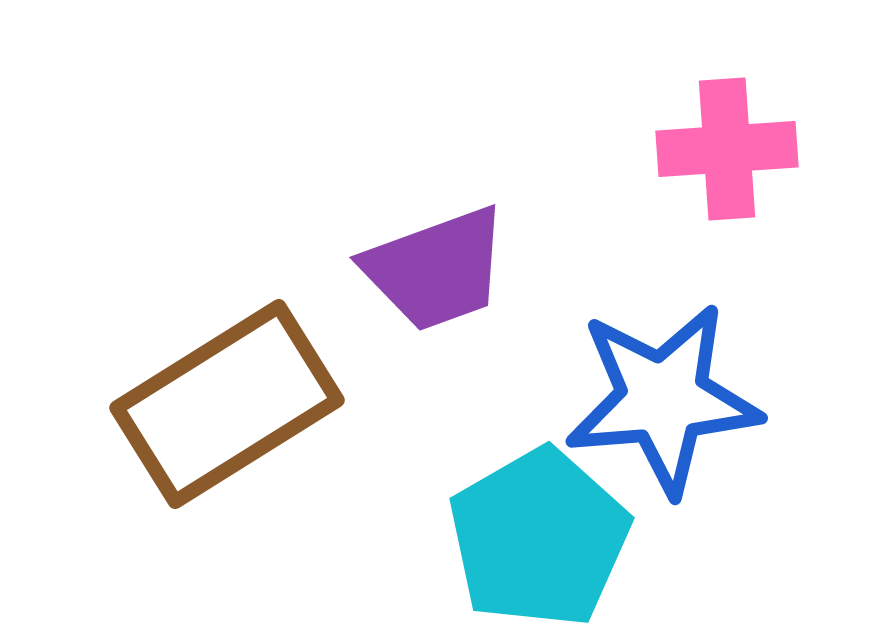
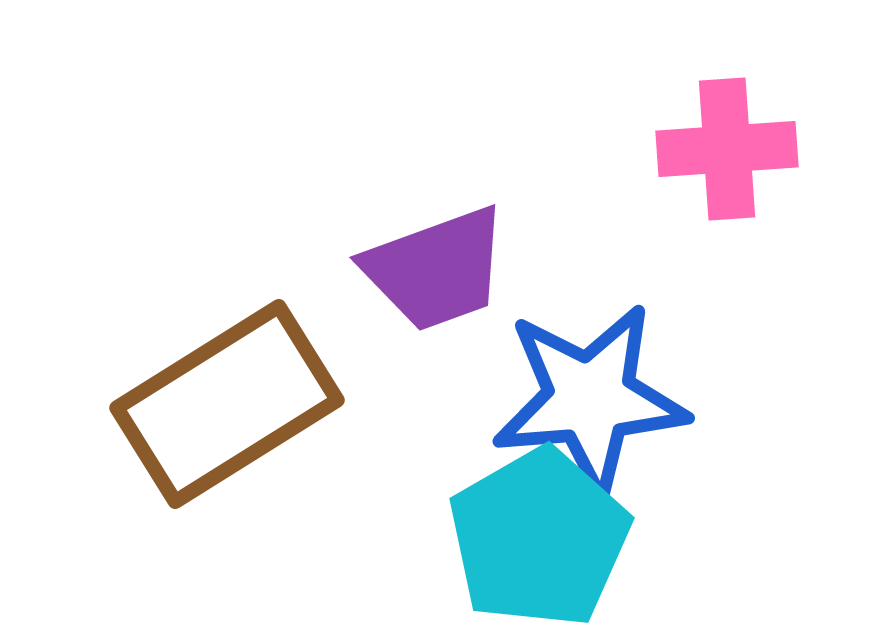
blue star: moved 73 px left
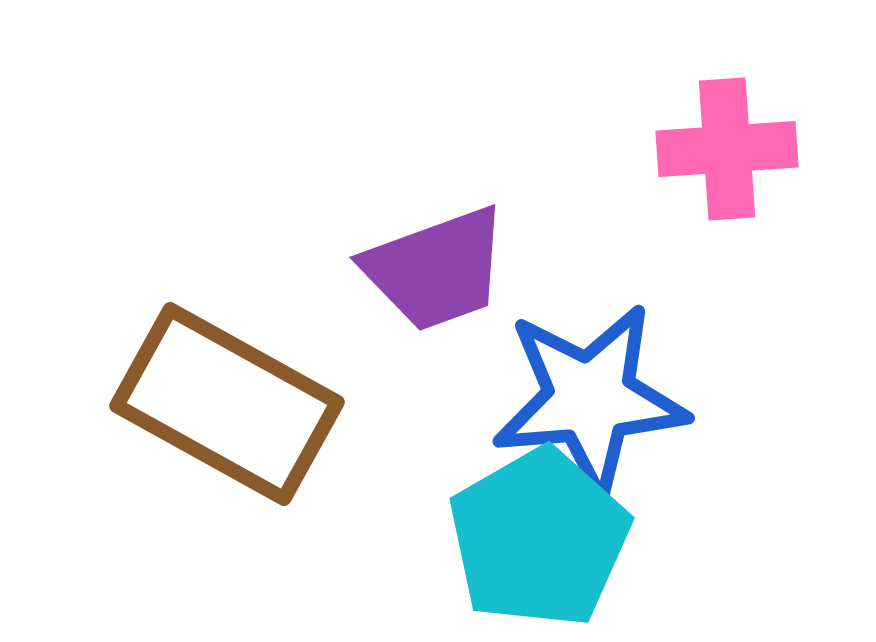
brown rectangle: rotated 61 degrees clockwise
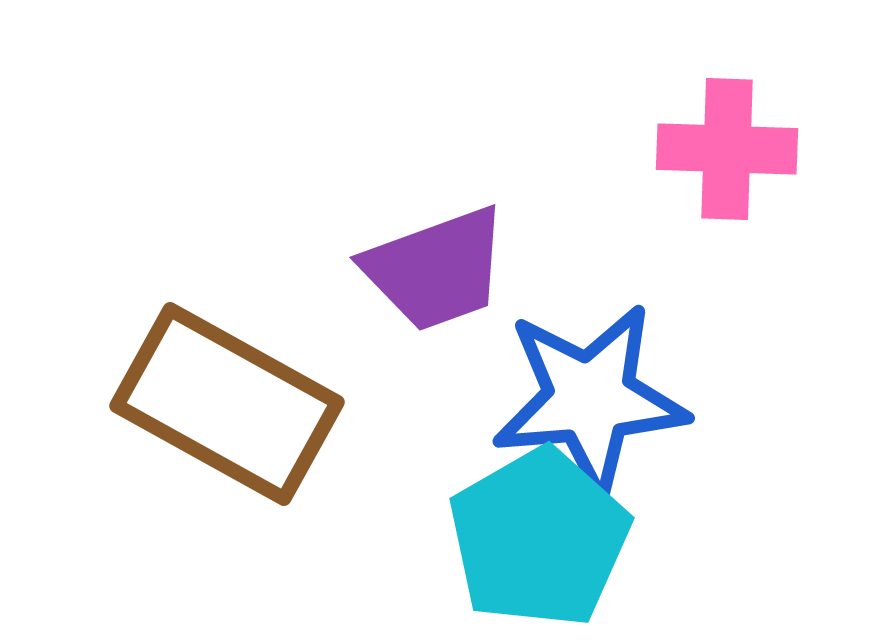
pink cross: rotated 6 degrees clockwise
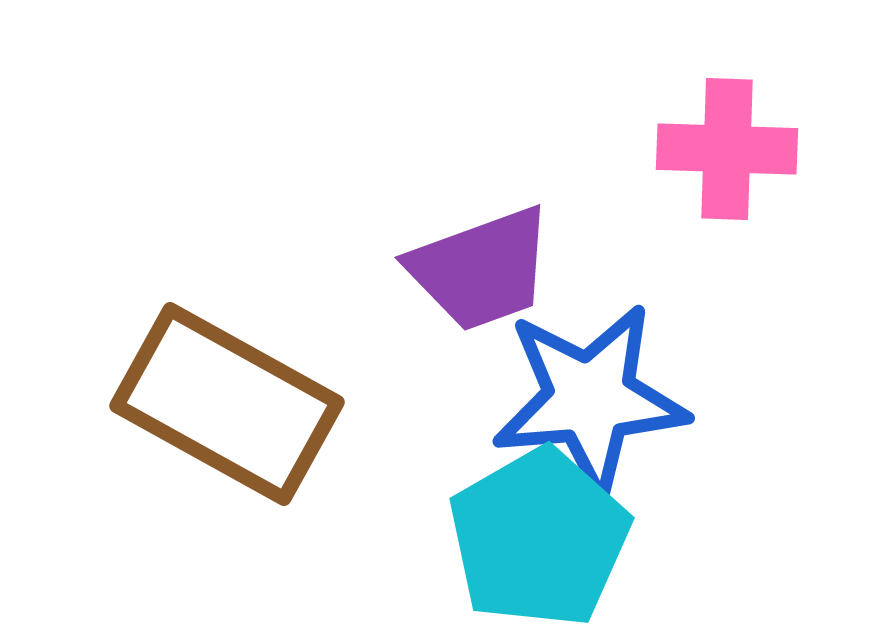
purple trapezoid: moved 45 px right
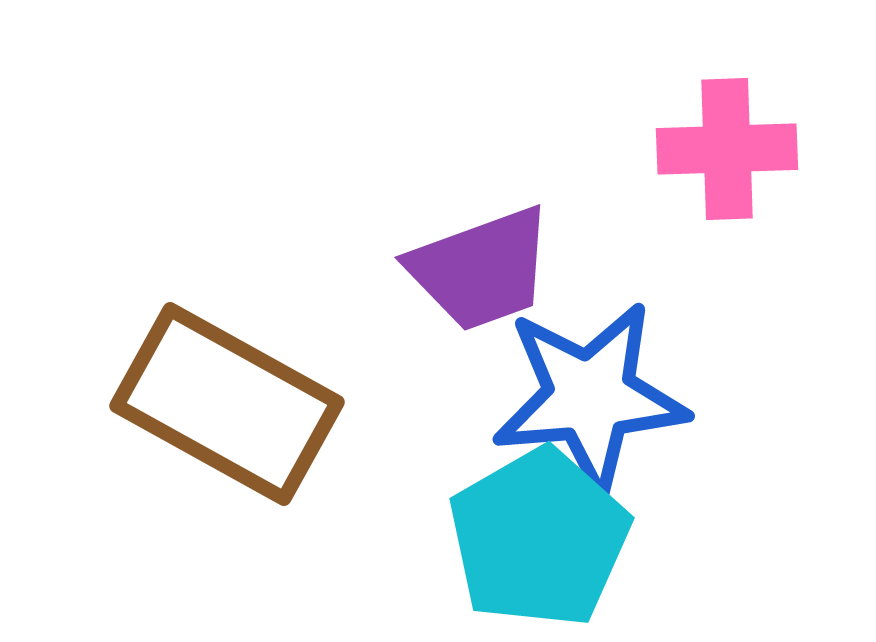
pink cross: rotated 4 degrees counterclockwise
blue star: moved 2 px up
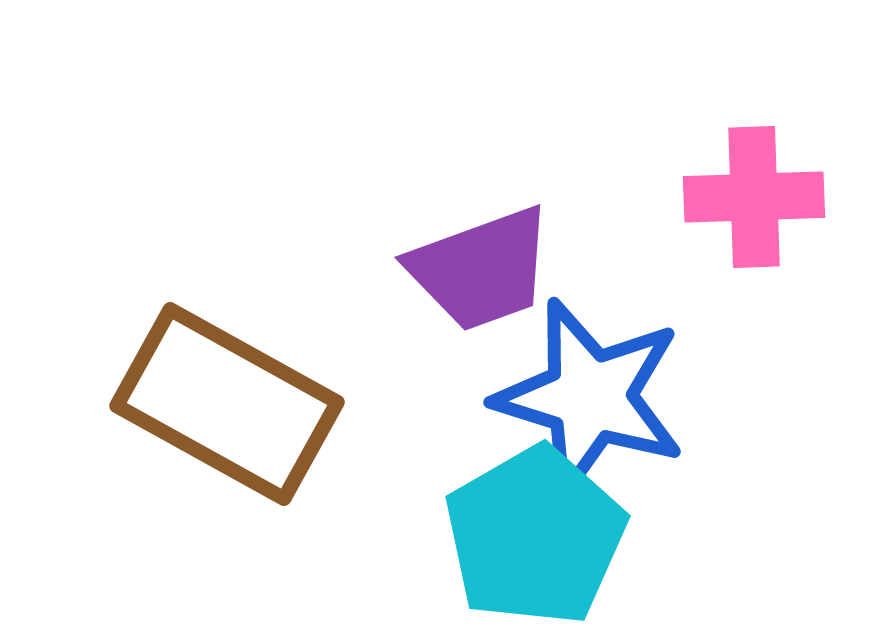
pink cross: moved 27 px right, 48 px down
blue star: rotated 22 degrees clockwise
cyan pentagon: moved 4 px left, 2 px up
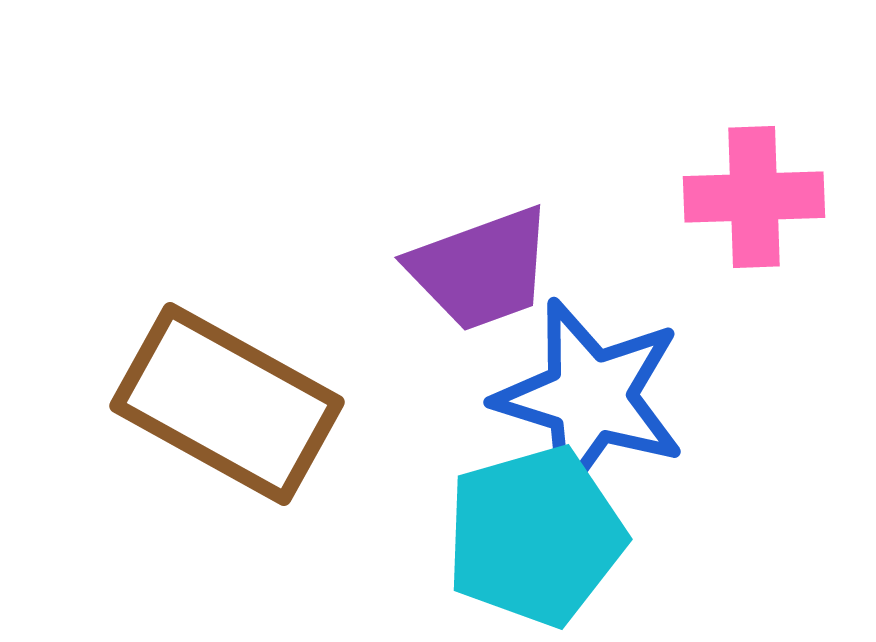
cyan pentagon: rotated 14 degrees clockwise
